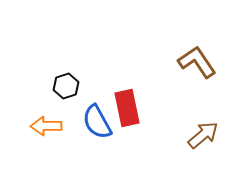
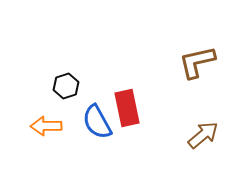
brown L-shape: rotated 69 degrees counterclockwise
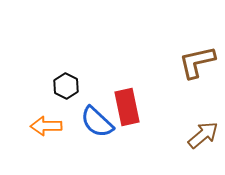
black hexagon: rotated 15 degrees counterclockwise
red rectangle: moved 1 px up
blue semicircle: rotated 18 degrees counterclockwise
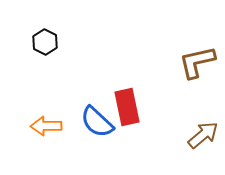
black hexagon: moved 21 px left, 44 px up
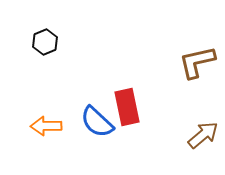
black hexagon: rotated 10 degrees clockwise
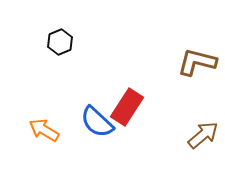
black hexagon: moved 15 px right
brown L-shape: rotated 27 degrees clockwise
red rectangle: rotated 45 degrees clockwise
orange arrow: moved 2 px left, 4 px down; rotated 32 degrees clockwise
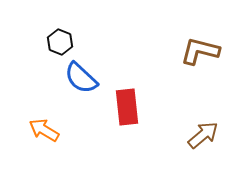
black hexagon: rotated 15 degrees counterclockwise
brown L-shape: moved 3 px right, 11 px up
red rectangle: rotated 39 degrees counterclockwise
blue semicircle: moved 16 px left, 44 px up
